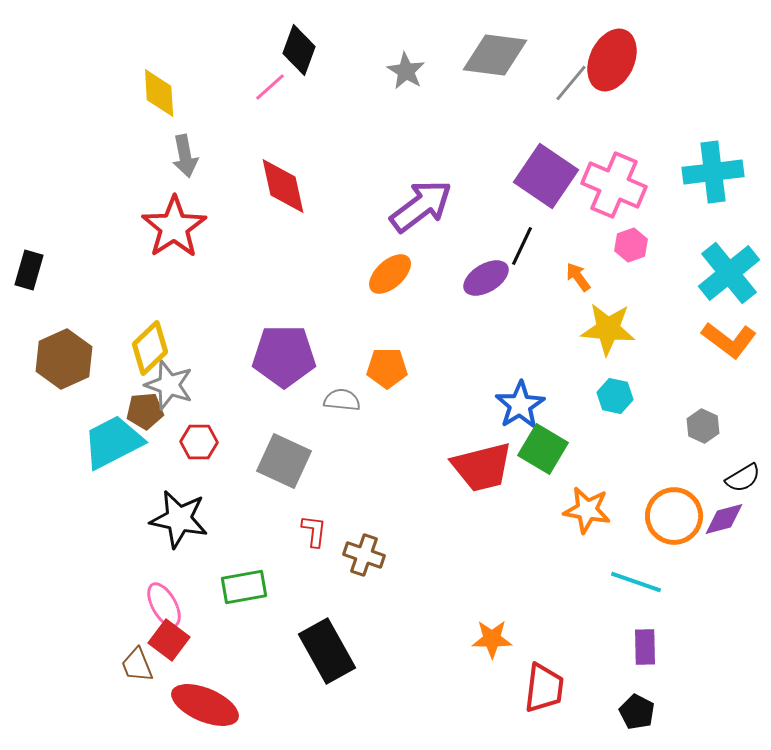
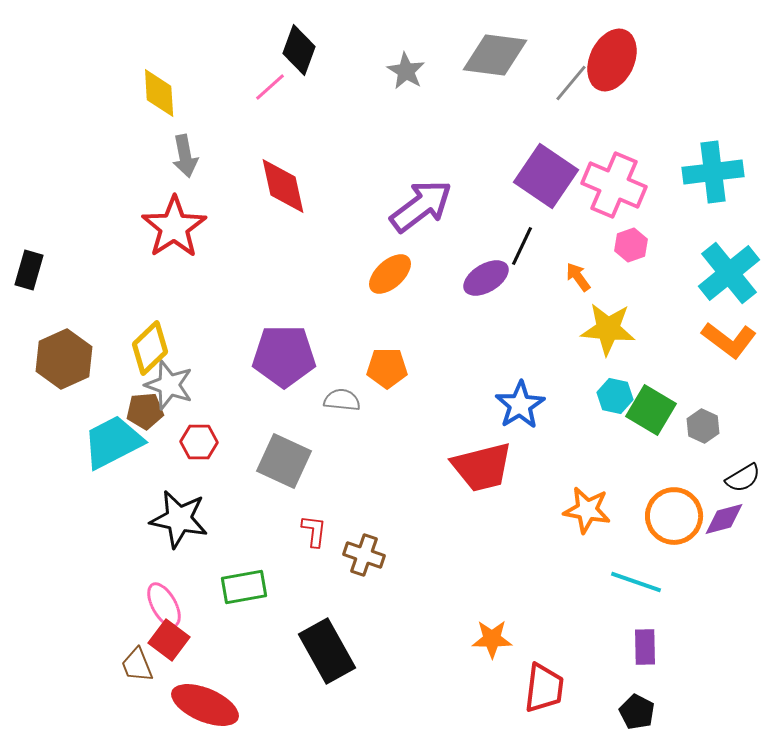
green square at (543, 449): moved 108 px right, 39 px up
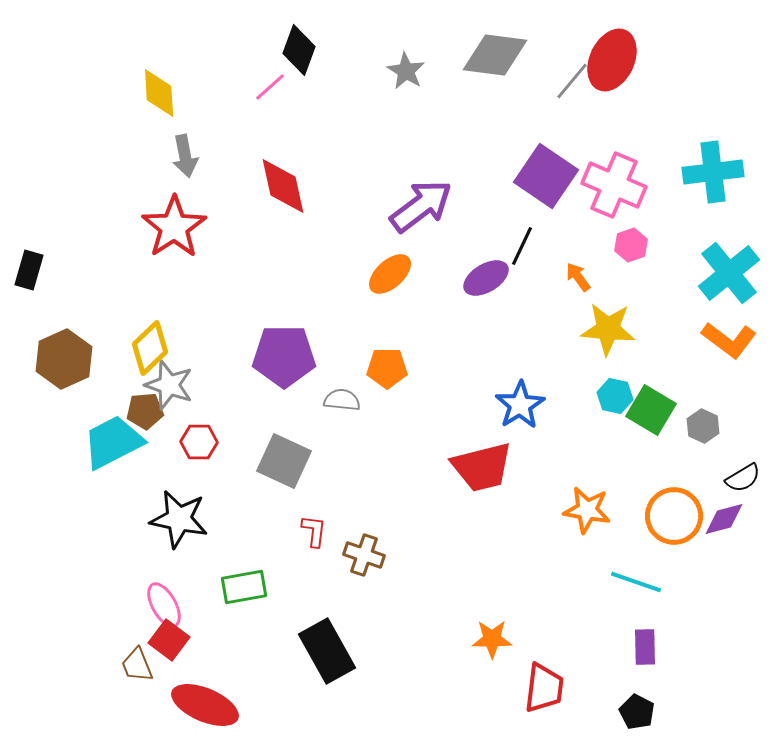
gray line at (571, 83): moved 1 px right, 2 px up
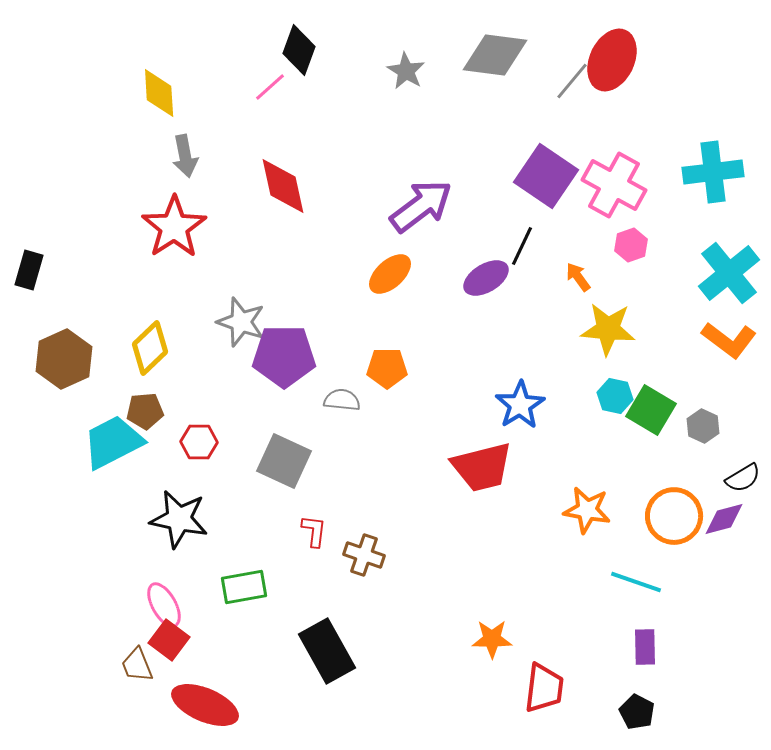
pink cross at (614, 185): rotated 6 degrees clockwise
gray star at (169, 385): moved 72 px right, 63 px up
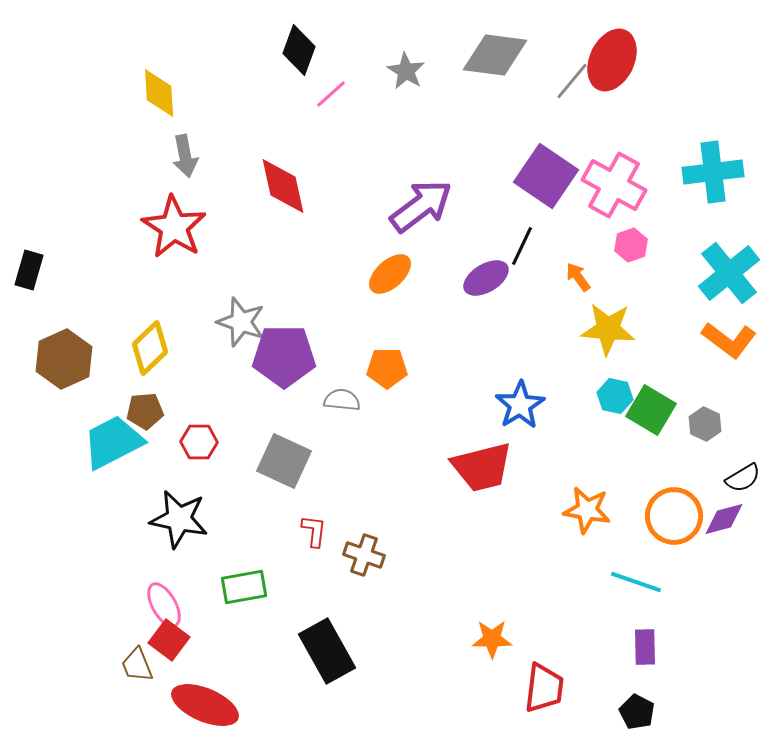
pink line at (270, 87): moved 61 px right, 7 px down
red star at (174, 227): rotated 6 degrees counterclockwise
gray hexagon at (703, 426): moved 2 px right, 2 px up
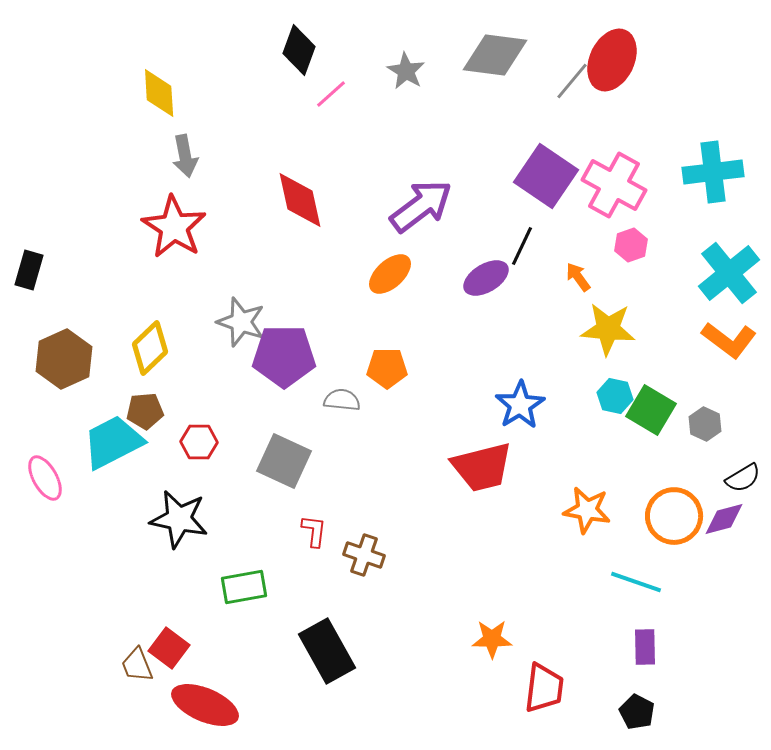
red diamond at (283, 186): moved 17 px right, 14 px down
pink ellipse at (164, 605): moved 119 px left, 127 px up
red square at (169, 640): moved 8 px down
